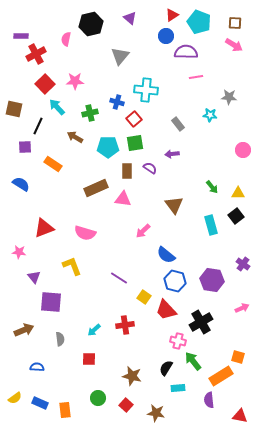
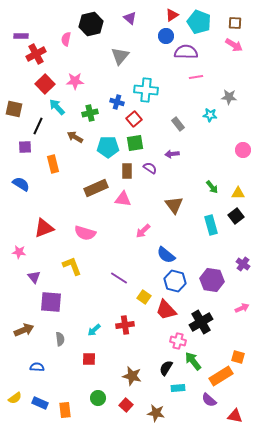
orange rectangle at (53, 164): rotated 42 degrees clockwise
purple semicircle at (209, 400): rotated 42 degrees counterclockwise
red triangle at (240, 416): moved 5 px left
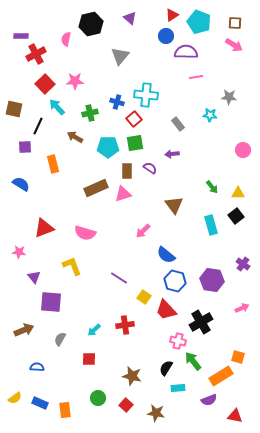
cyan cross at (146, 90): moved 5 px down
pink triangle at (123, 199): moved 5 px up; rotated 24 degrees counterclockwise
gray semicircle at (60, 339): rotated 144 degrees counterclockwise
purple semicircle at (209, 400): rotated 63 degrees counterclockwise
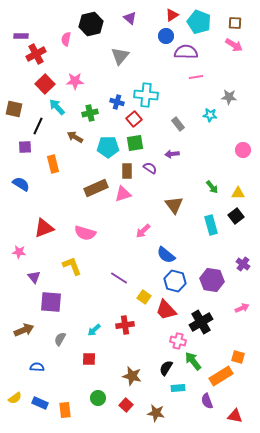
purple semicircle at (209, 400): moved 2 px left, 1 px down; rotated 91 degrees clockwise
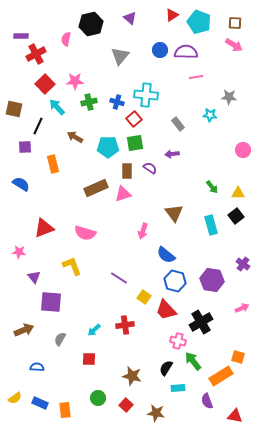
blue circle at (166, 36): moved 6 px left, 14 px down
green cross at (90, 113): moved 1 px left, 11 px up
brown triangle at (174, 205): moved 8 px down
pink arrow at (143, 231): rotated 28 degrees counterclockwise
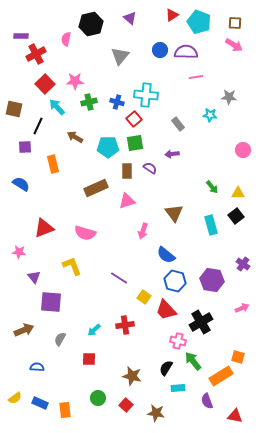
pink triangle at (123, 194): moved 4 px right, 7 px down
